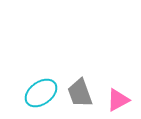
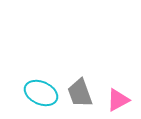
cyan ellipse: rotated 60 degrees clockwise
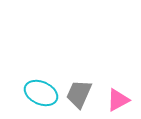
gray trapezoid: moved 1 px left, 1 px down; rotated 44 degrees clockwise
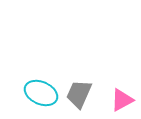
pink triangle: moved 4 px right
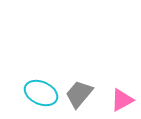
gray trapezoid: rotated 16 degrees clockwise
